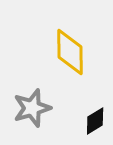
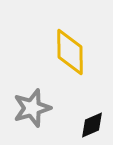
black diamond: moved 3 px left, 4 px down; rotated 8 degrees clockwise
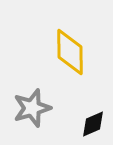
black diamond: moved 1 px right, 1 px up
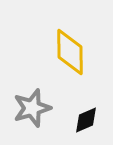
black diamond: moved 7 px left, 4 px up
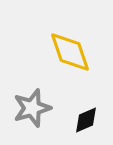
yellow diamond: rotated 18 degrees counterclockwise
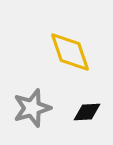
black diamond: moved 1 px right, 8 px up; rotated 20 degrees clockwise
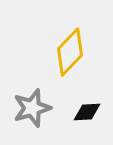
yellow diamond: rotated 63 degrees clockwise
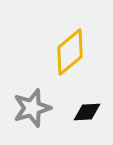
yellow diamond: rotated 6 degrees clockwise
